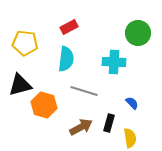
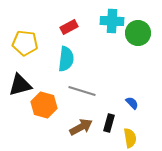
cyan cross: moved 2 px left, 41 px up
gray line: moved 2 px left
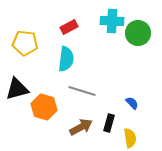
black triangle: moved 3 px left, 4 px down
orange hexagon: moved 2 px down
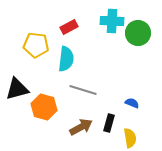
yellow pentagon: moved 11 px right, 2 px down
gray line: moved 1 px right, 1 px up
blue semicircle: rotated 24 degrees counterclockwise
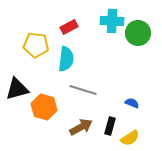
black rectangle: moved 1 px right, 3 px down
yellow semicircle: rotated 66 degrees clockwise
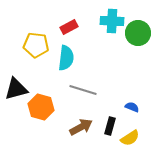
cyan semicircle: moved 1 px up
black triangle: moved 1 px left
blue semicircle: moved 4 px down
orange hexagon: moved 3 px left
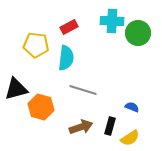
brown arrow: rotated 10 degrees clockwise
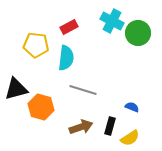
cyan cross: rotated 25 degrees clockwise
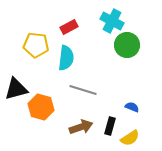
green circle: moved 11 px left, 12 px down
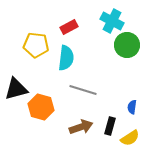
blue semicircle: rotated 104 degrees counterclockwise
